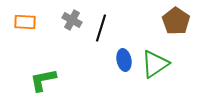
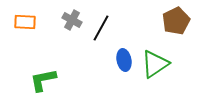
brown pentagon: rotated 12 degrees clockwise
black line: rotated 12 degrees clockwise
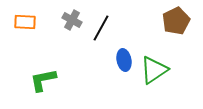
green triangle: moved 1 px left, 6 px down
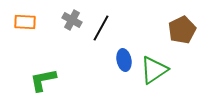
brown pentagon: moved 6 px right, 9 px down
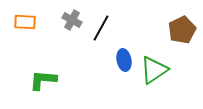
green L-shape: rotated 16 degrees clockwise
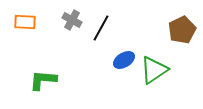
blue ellipse: rotated 70 degrees clockwise
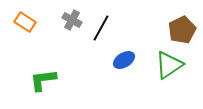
orange rectangle: rotated 30 degrees clockwise
green triangle: moved 15 px right, 5 px up
green L-shape: rotated 12 degrees counterclockwise
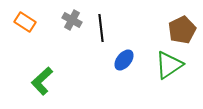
black line: rotated 36 degrees counterclockwise
blue ellipse: rotated 20 degrees counterclockwise
green L-shape: moved 1 px left, 1 px down; rotated 36 degrees counterclockwise
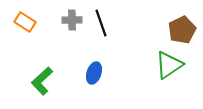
gray cross: rotated 30 degrees counterclockwise
black line: moved 5 px up; rotated 12 degrees counterclockwise
blue ellipse: moved 30 px left, 13 px down; rotated 20 degrees counterclockwise
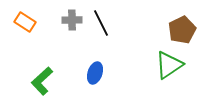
black line: rotated 8 degrees counterclockwise
blue ellipse: moved 1 px right
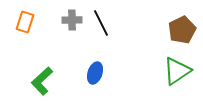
orange rectangle: rotated 75 degrees clockwise
green triangle: moved 8 px right, 6 px down
